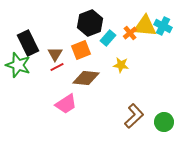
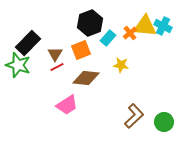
black rectangle: rotated 70 degrees clockwise
pink trapezoid: moved 1 px right, 1 px down
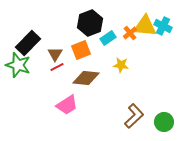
cyan rectangle: rotated 14 degrees clockwise
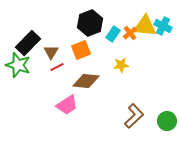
cyan rectangle: moved 5 px right, 4 px up; rotated 21 degrees counterclockwise
brown triangle: moved 4 px left, 2 px up
yellow star: rotated 14 degrees counterclockwise
brown diamond: moved 3 px down
green circle: moved 3 px right, 1 px up
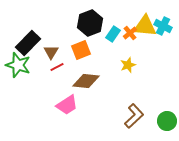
yellow star: moved 7 px right; rotated 14 degrees counterclockwise
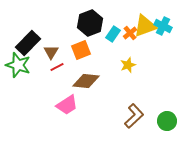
yellow triangle: rotated 25 degrees counterclockwise
